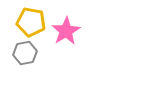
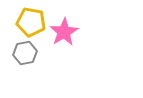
pink star: moved 2 px left, 1 px down
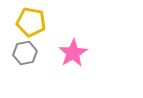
pink star: moved 9 px right, 21 px down
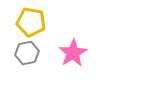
gray hexagon: moved 2 px right
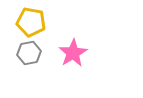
gray hexagon: moved 2 px right
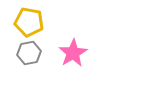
yellow pentagon: moved 2 px left
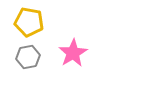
gray hexagon: moved 1 px left, 4 px down
